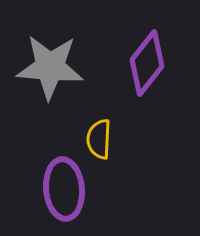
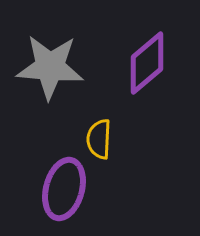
purple diamond: rotated 12 degrees clockwise
purple ellipse: rotated 20 degrees clockwise
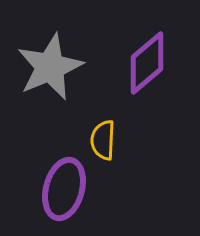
gray star: rotated 28 degrees counterclockwise
yellow semicircle: moved 4 px right, 1 px down
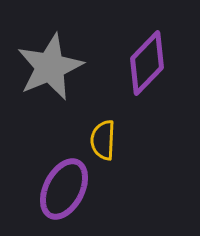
purple diamond: rotated 6 degrees counterclockwise
purple ellipse: rotated 12 degrees clockwise
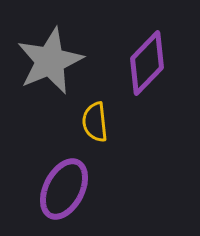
gray star: moved 6 px up
yellow semicircle: moved 8 px left, 18 px up; rotated 9 degrees counterclockwise
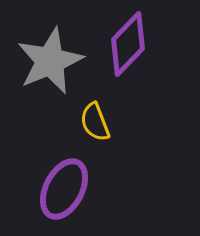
purple diamond: moved 19 px left, 19 px up
yellow semicircle: rotated 15 degrees counterclockwise
